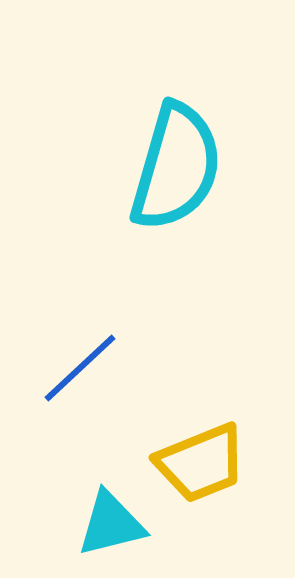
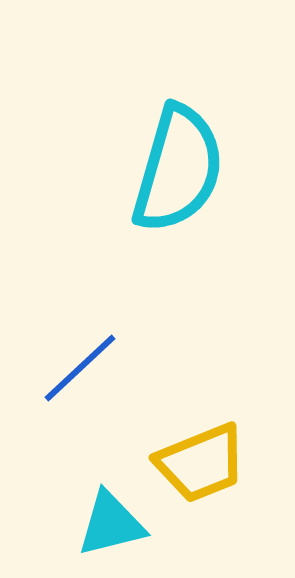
cyan semicircle: moved 2 px right, 2 px down
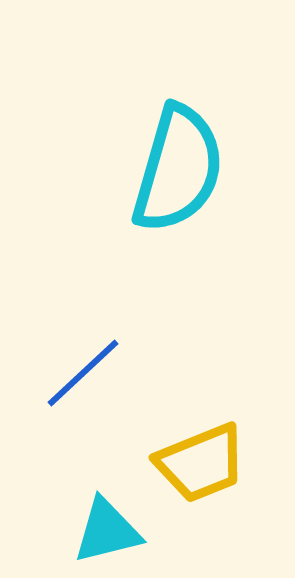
blue line: moved 3 px right, 5 px down
cyan triangle: moved 4 px left, 7 px down
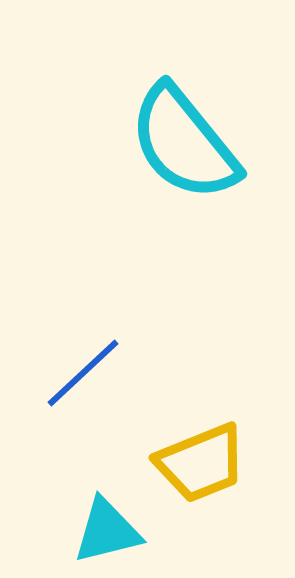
cyan semicircle: moved 6 px right, 26 px up; rotated 125 degrees clockwise
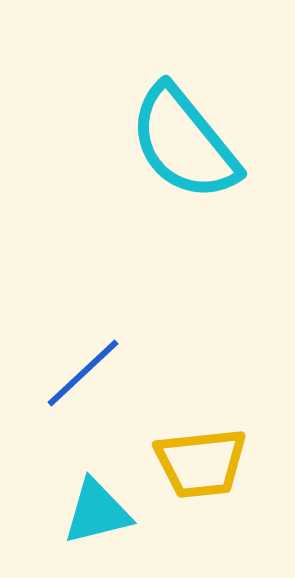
yellow trapezoid: rotated 16 degrees clockwise
cyan triangle: moved 10 px left, 19 px up
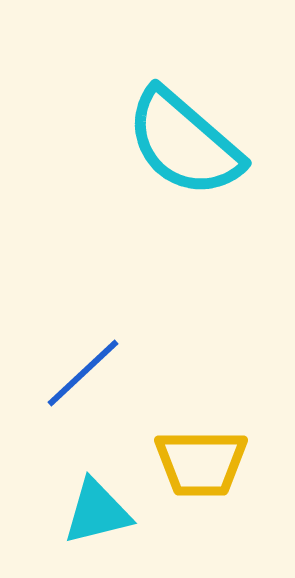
cyan semicircle: rotated 10 degrees counterclockwise
yellow trapezoid: rotated 6 degrees clockwise
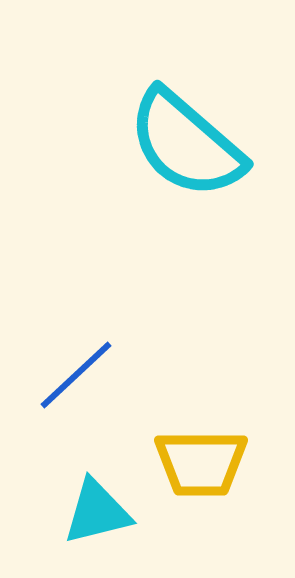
cyan semicircle: moved 2 px right, 1 px down
blue line: moved 7 px left, 2 px down
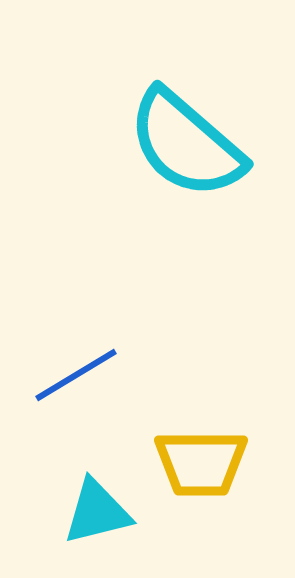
blue line: rotated 12 degrees clockwise
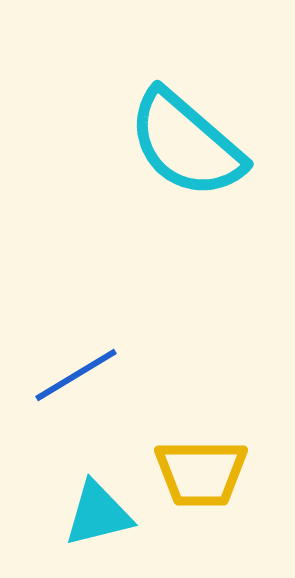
yellow trapezoid: moved 10 px down
cyan triangle: moved 1 px right, 2 px down
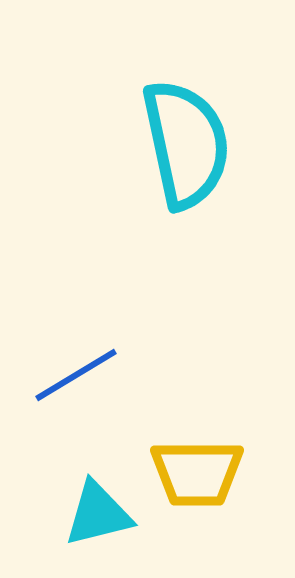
cyan semicircle: rotated 143 degrees counterclockwise
yellow trapezoid: moved 4 px left
